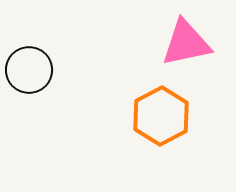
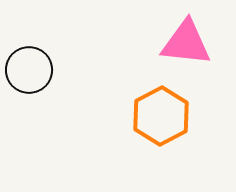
pink triangle: rotated 18 degrees clockwise
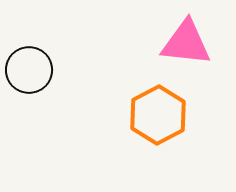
orange hexagon: moved 3 px left, 1 px up
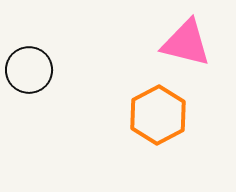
pink triangle: rotated 8 degrees clockwise
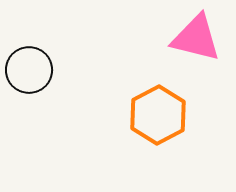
pink triangle: moved 10 px right, 5 px up
